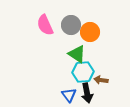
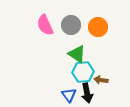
orange circle: moved 8 px right, 5 px up
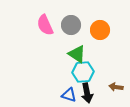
orange circle: moved 2 px right, 3 px down
brown arrow: moved 15 px right, 7 px down
blue triangle: rotated 35 degrees counterclockwise
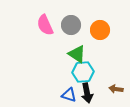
brown arrow: moved 2 px down
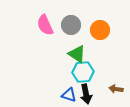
black arrow: moved 1 px left, 1 px down
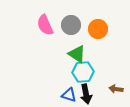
orange circle: moved 2 px left, 1 px up
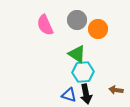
gray circle: moved 6 px right, 5 px up
brown arrow: moved 1 px down
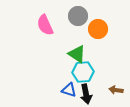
gray circle: moved 1 px right, 4 px up
blue triangle: moved 5 px up
